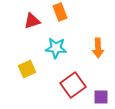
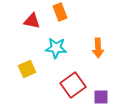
red triangle: rotated 30 degrees clockwise
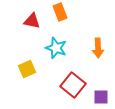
cyan star: rotated 15 degrees clockwise
red square: rotated 15 degrees counterclockwise
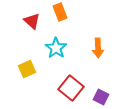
red triangle: rotated 30 degrees clockwise
cyan star: rotated 15 degrees clockwise
red square: moved 2 px left, 3 px down
purple square: rotated 28 degrees clockwise
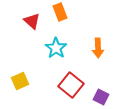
yellow square: moved 7 px left, 12 px down
red square: moved 3 px up
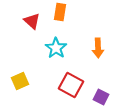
orange rectangle: rotated 30 degrees clockwise
red square: rotated 10 degrees counterclockwise
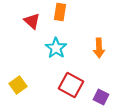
orange arrow: moved 1 px right
yellow square: moved 2 px left, 4 px down; rotated 12 degrees counterclockwise
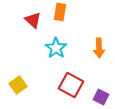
red triangle: moved 1 px right, 1 px up
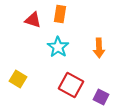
orange rectangle: moved 2 px down
red triangle: rotated 24 degrees counterclockwise
cyan star: moved 2 px right, 1 px up
yellow square: moved 6 px up; rotated 24 degrees counterclockwise
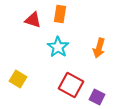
orange arrow: rotated 18 degrees clockwise
purple square: moved 4 px left
